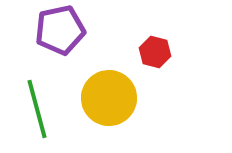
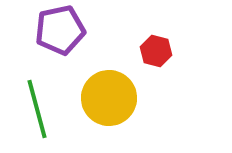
red hexagon: moved 1 px right, 1 px up
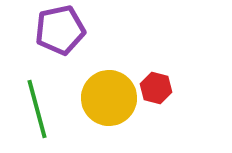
red hexagon: moved 37 px down
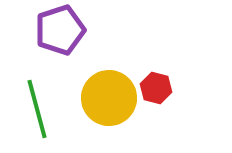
purple pentagon: rotated 6 degrees counterclockwise
